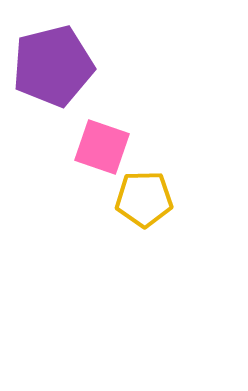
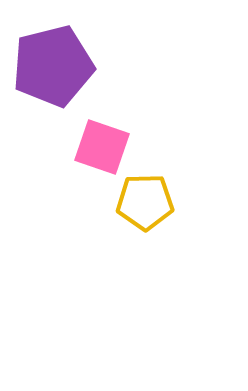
yellow pentagon: moved 1 px right, 3 px down
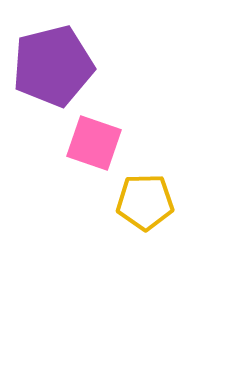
pink square: moved 8 px left, 4 px up
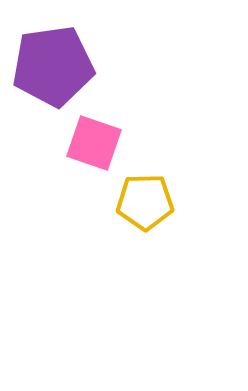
purple pentagon: rotated 6 degrees clockwise
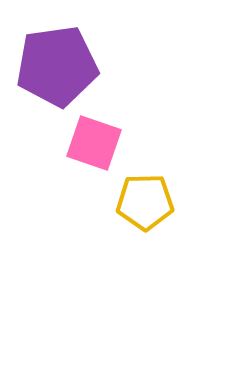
purple pentagon: moved 4 px right
